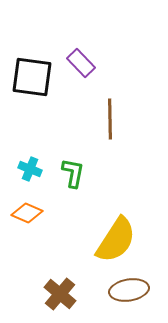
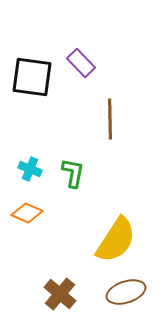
brown ellipse: moved 3 px left, 2 px down; rotated 9 degrees counterclockwise
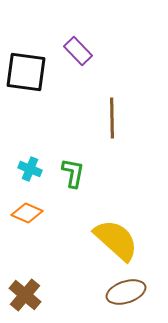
purple rectangle: moved 3 px left, 12 px up
black square: moved 6 px left, 5 px up
brown line: moved 2 px right, 1 px up
yellow semicircle: rotated 81 degrees counterclockwise
brown cross: moved 35 px left, 1 px down
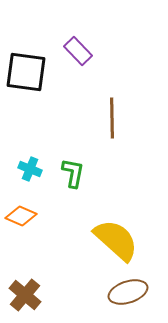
orange diamond: moved 6 px left, 3 px down
brown ellipse: moved 2 px right
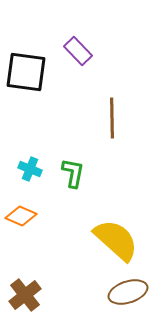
brown cross: rotated 12 degrees clockwise
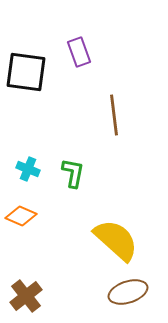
purple rectangle: moved 1 px right, 1 px down; rotated 24 degrees clockwise
brown line: moved 2 px right, 3 px up; rotated 6 degrees counterclockwise
cyan cross: moved 2 px left
brown cross: moved 1 px right, 1 px down
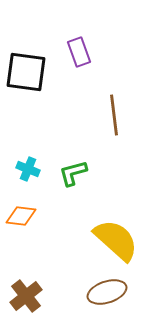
green L-shape: rotated 116 degrees counterclockwise
orange diamond: rotated 16 degrees counterclockwise
brown ellipse: moved 21 px left
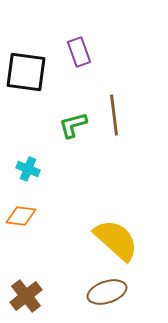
green L-shape: moved 48 px up
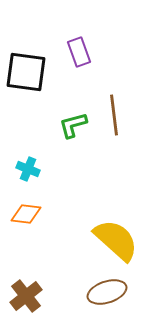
orange diamond: moved 5 px right, 2 px up
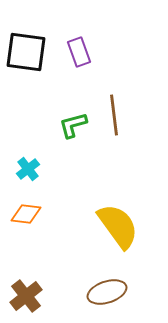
black square: moved 20 px up
cyan cross: rotated 30 degrees clockwise
yellow semicircle: moved 2 px right, 14 px up; rotated 12 degrees clockwise
